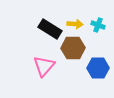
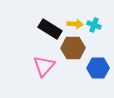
cyan cross: moved 4 px left
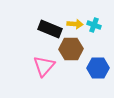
black rectangle: rotated 10 degrees counterclockwise
brown hexagon: moved 2 px left, 1 px down
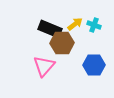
yellow arrow: rotated 42 degrees counterclockwise
brown hexagon: moved 9 px left, 6 px up
blue hexagon: moved 4 px left, 3 px up
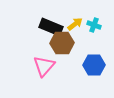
black rectangle: moved 1 px right, 2 px up
